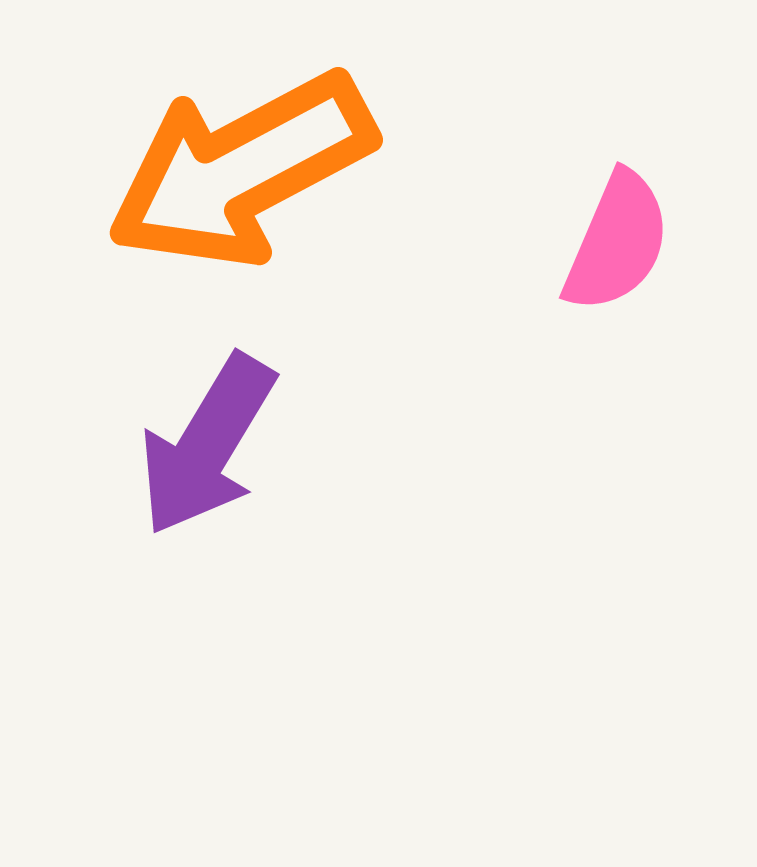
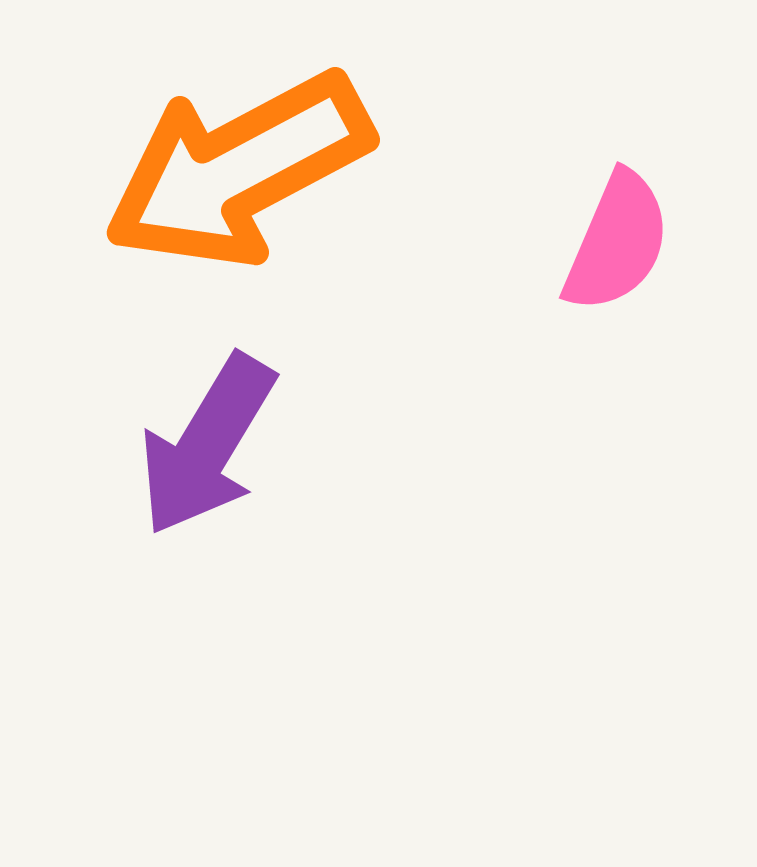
orange arrow: moved 3 px left
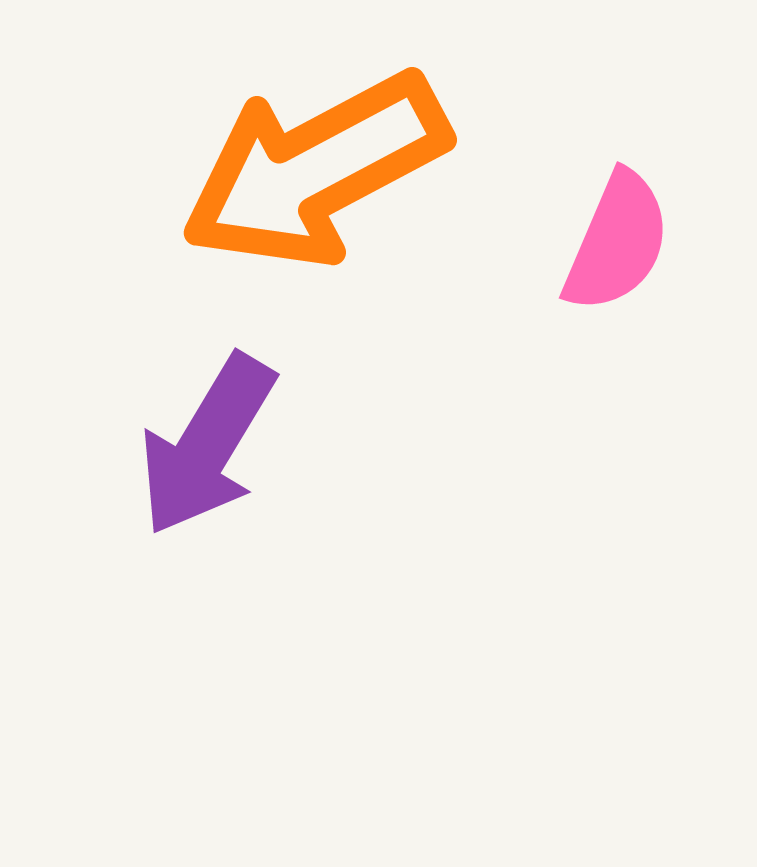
orange arrow: moved 77 px right
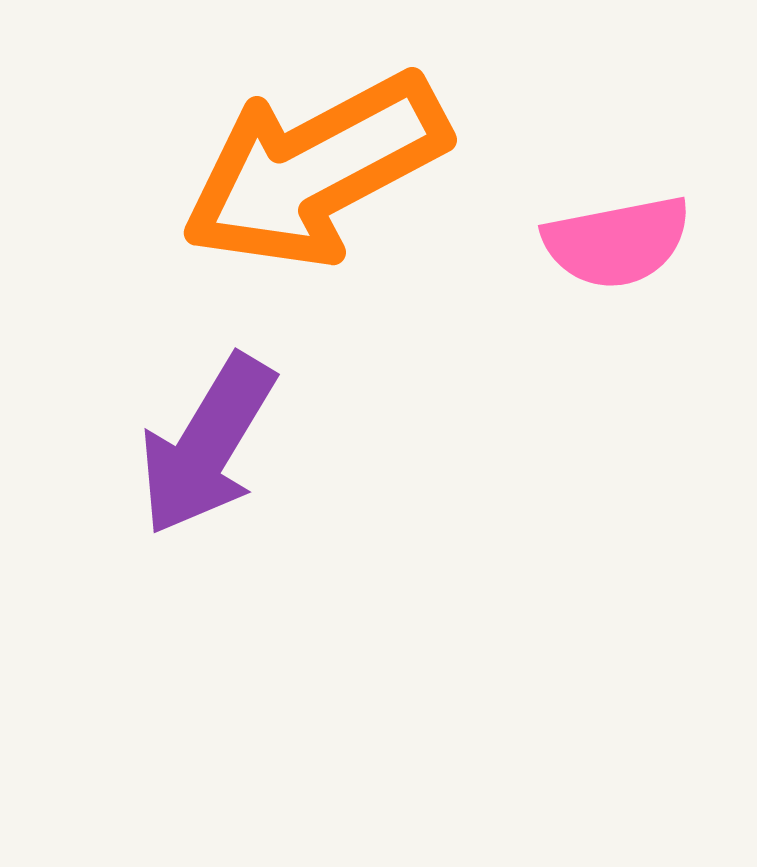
pink semicircle: rotated 56 degrees clockwise
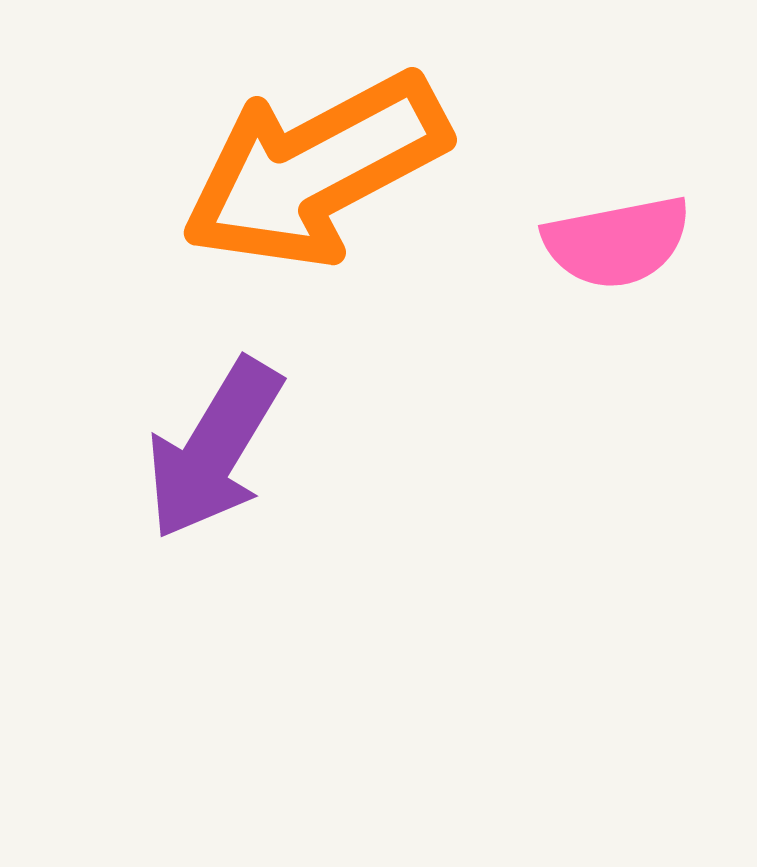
purple arrow: moved 7 px right, 4 px down
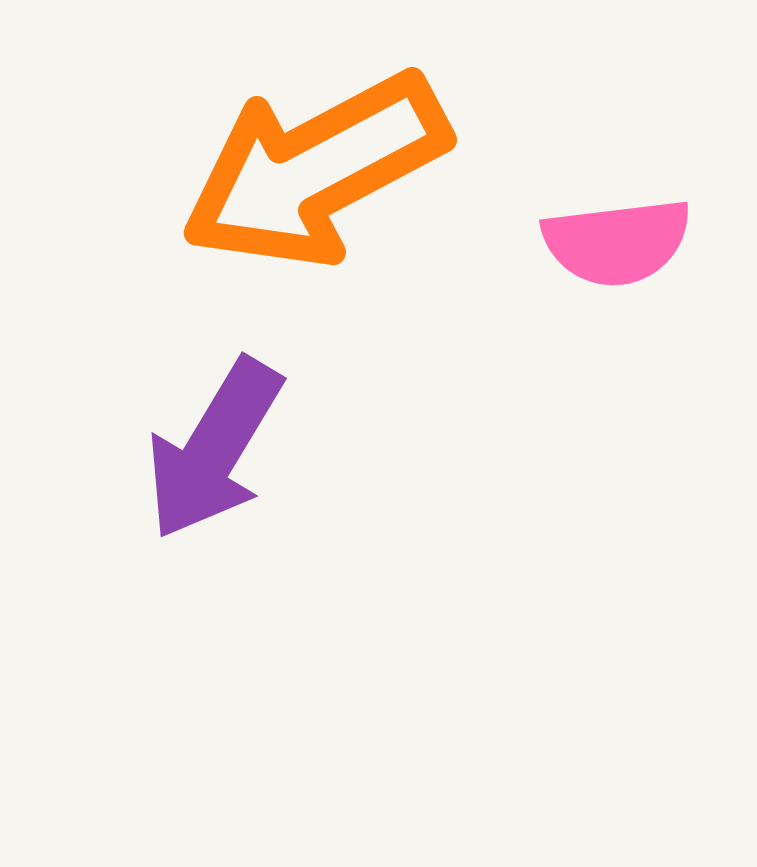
pink semicircle: rotated 4 degrees clockwise
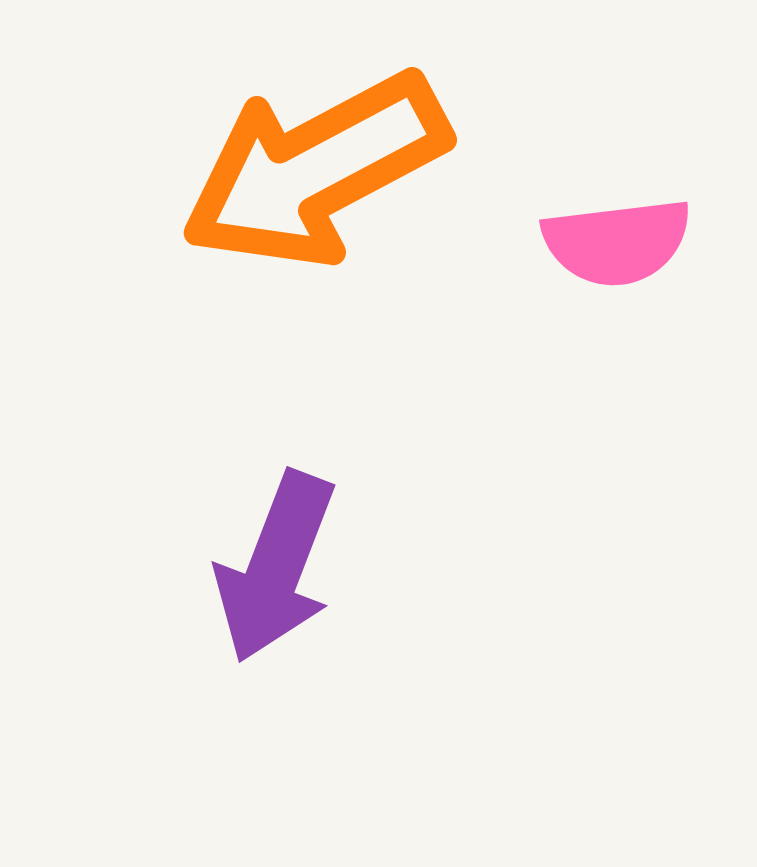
purple arrow: moved 62 px right, 118 px down; rotated 10 degrees counterclockwise
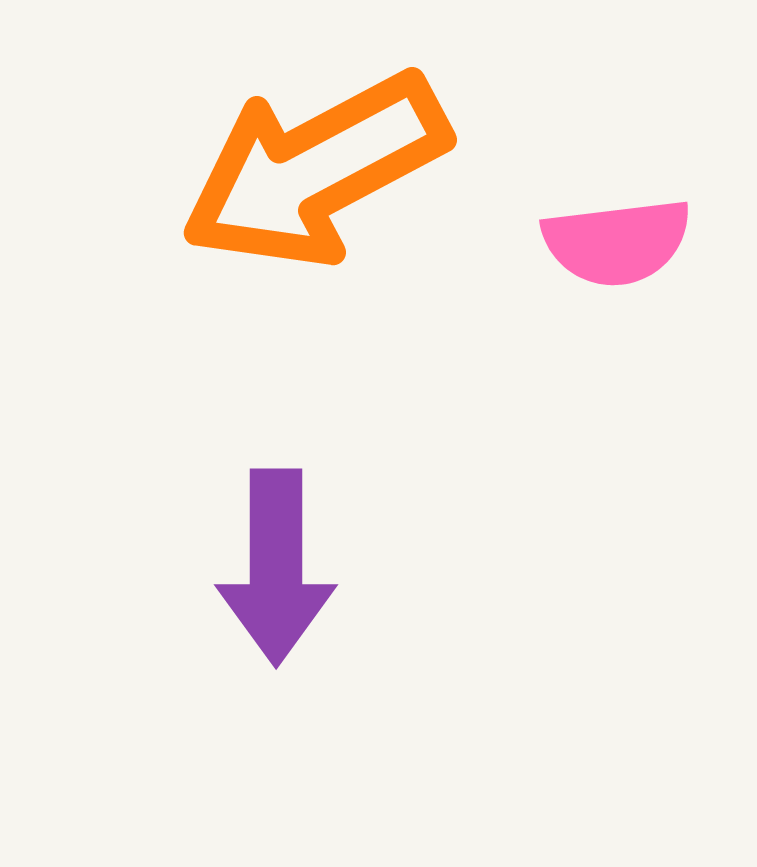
purple arrow: rotated 21 degrees counterclockwise
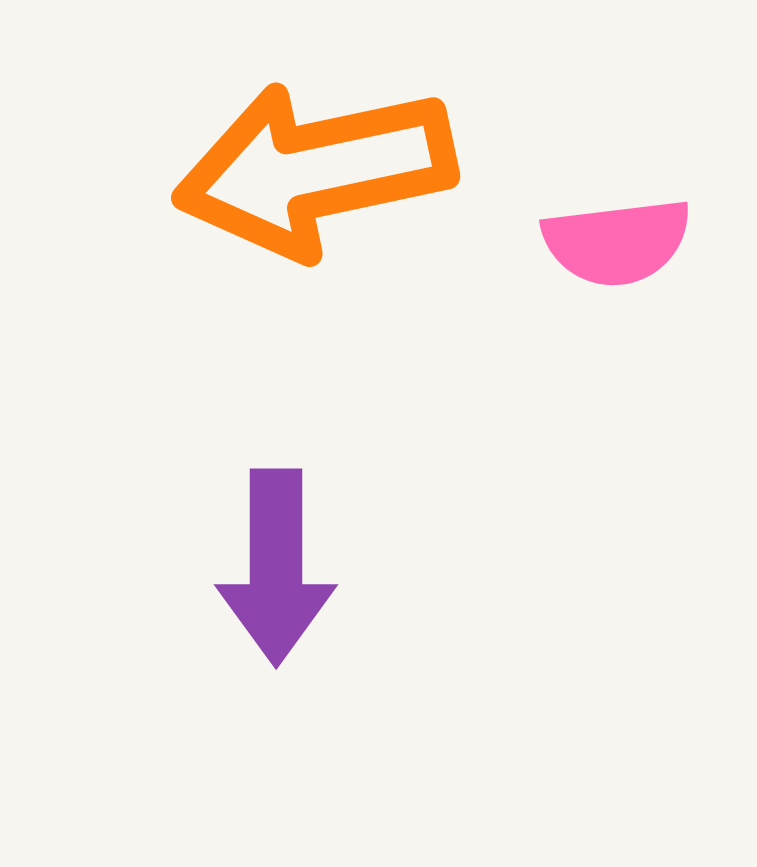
orange arrow: rotated 16 degrees clockwise
